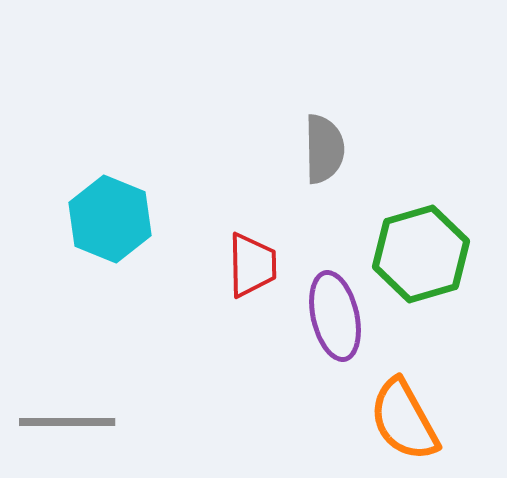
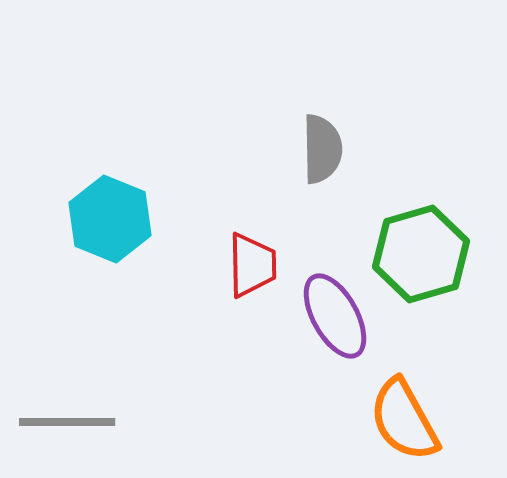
gray semicircle: moved 2 px left
purple ellipse: rotated 16 degrees counterclockwise
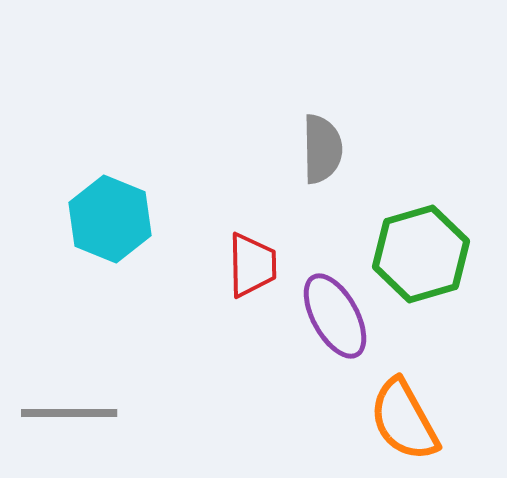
gray line: moved 2 px right, 9 px up
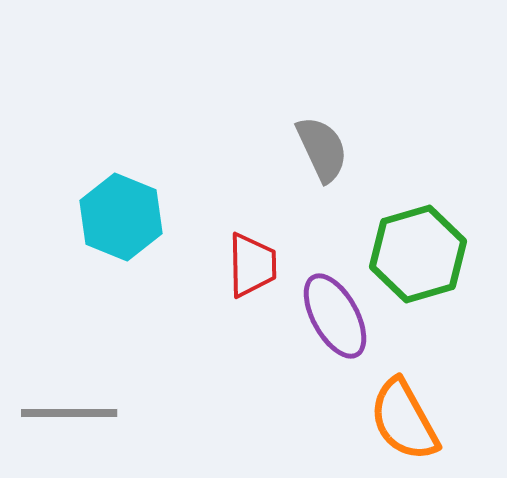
gray semicircle: rotated 24 degrees counterclockwise
cyan hexagon: moved 11 px right, 2 px up
green hexagon: moved 3 px left
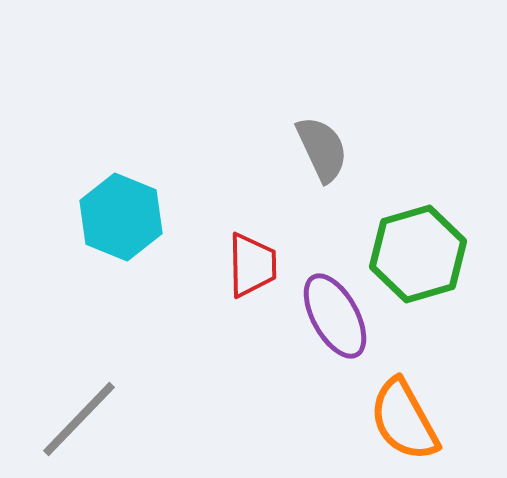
gray line: moved 10 px right, 6 px down; rotated 46 degrees counterclockwise
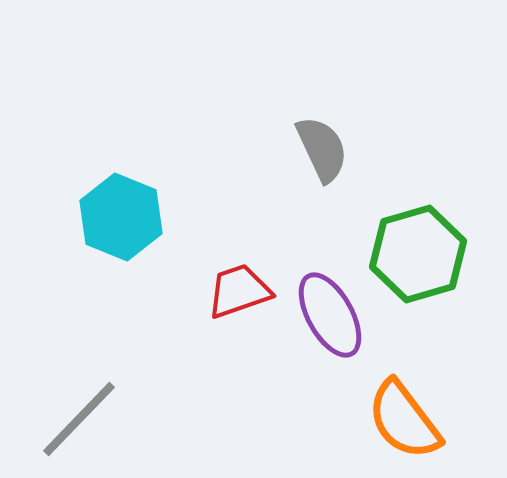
red trapezoid: moved 13 px left, 26 px down; rotated 108 degrees counterclockwise
purple ellipse: moved 5 px left, 1 px up
orange semicircle: rotated 8 degrees counterclockwise
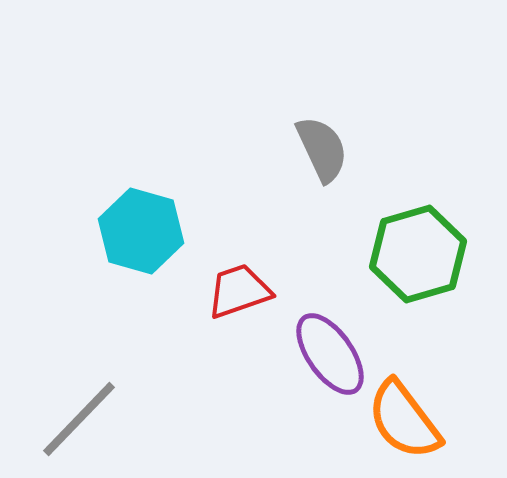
cyan hexagon: moved 20 px right, 14 px down; rotated 6 degrees counterclockwise
purple ellipse: moved 39 px down; rotated 6 degrees counterclockwise
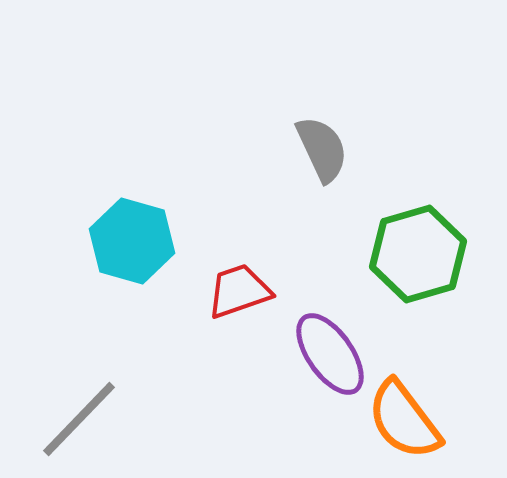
cyan hexagon: moved 9 px left, 10 px down
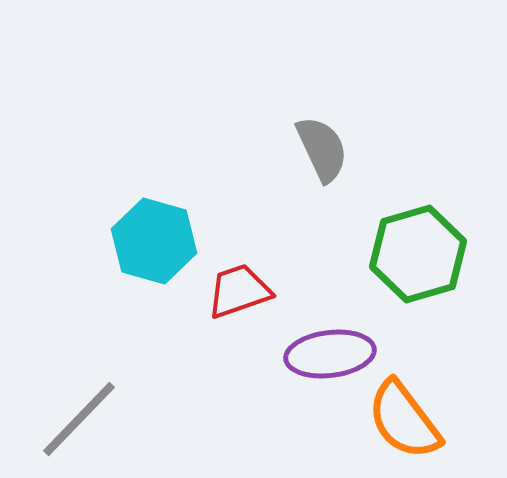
cyan hexagon: moved 22 px right
purple ellipse: rotated 62 degrees counterclockwise
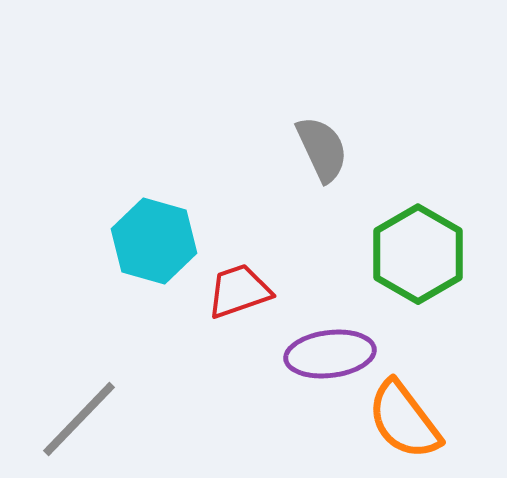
green hexagon: rotated 14 degrees counterclockwise
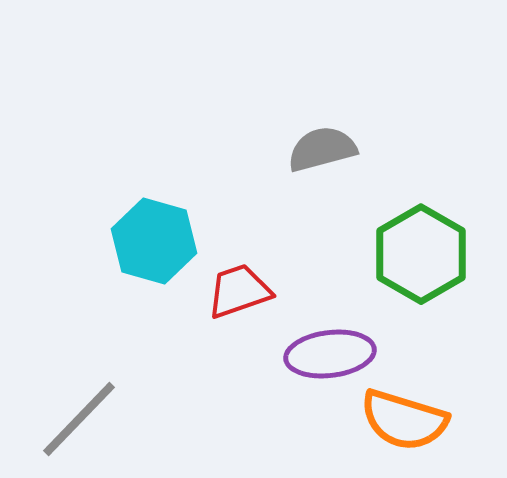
gray semicircle: rotated 80 degrees counterclockwise
green hexagon: moved 3 px right
orange semicircle: rotated 36 degrees counterclockwise
